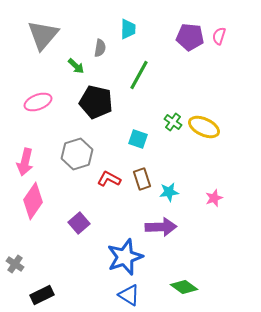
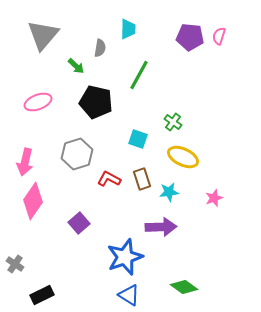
yellow ellipse: moved 21 px left, 30 px down
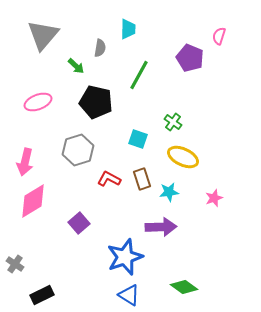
purple pentagon: moved 21 px down; rotated 16 degrees clockwise
gray hexagon: moved 1 px right, 4 px up
pink diamond: rotated 24 degrees clockwise
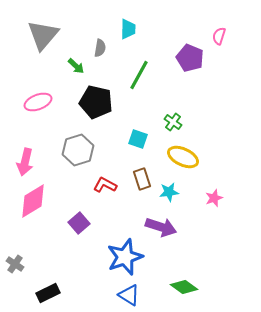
red L-shape: moved 4 px left, 6 px down
purple arrow: rotated 20 degrees clockwise
black rectangle: moved 6 px right, 2 px up
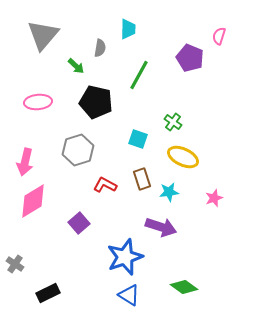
pink ellipse: rotated 16 degrees clockwise
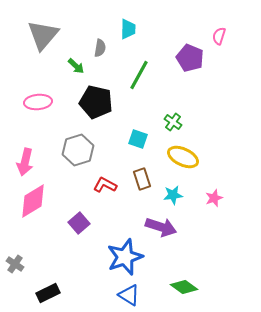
cyan star: moved 4 px right, 3 px down
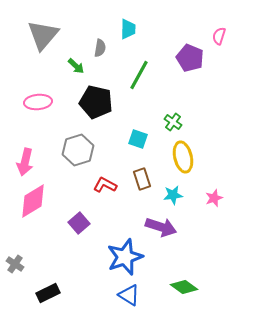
yellow ellipse: rotated 52 degrees clockwise
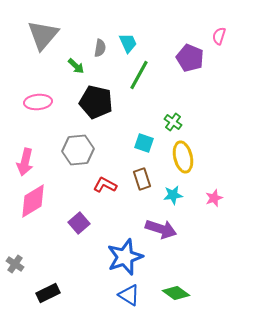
cyan trapezoid: moved 14 px down; rotated 25 degrees counterclockwise
cyan square: moved 6 px right, 4 px down
gray hexagon: rotated 12 degrees clockwise
purple arrow: moved 2 px down
green diamond: moved 8 px left, 6 px down
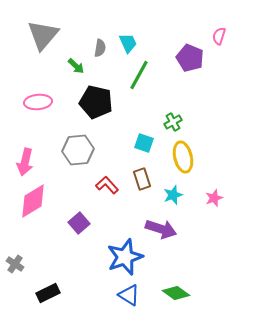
green cross: rotated 24 degrees clockwise
red L-shape: moved 2 px right; rotated 20 degrees clockwise
cyan star: rotated 12 degrees counterclockwise
